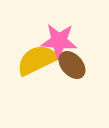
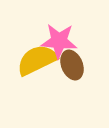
brown ellipse: rotated 20 degrees clockwise
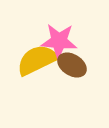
brown ellipse: rotated 36 degrees counterclockwise
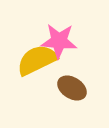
brown ellipse: moved 23 px down
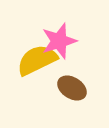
pink star: rotated 21 degrees counterclockwise
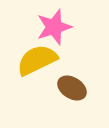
pink star: moved 5 px left, 14 px up
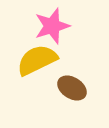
pink star: moved 2 px left, 1 px up
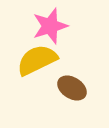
pink star: moved 2 px left
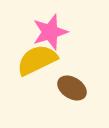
pink star: moved 6 px down
